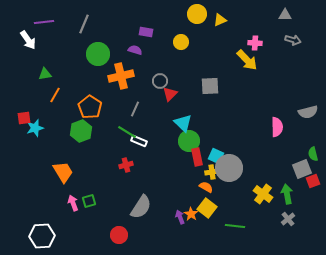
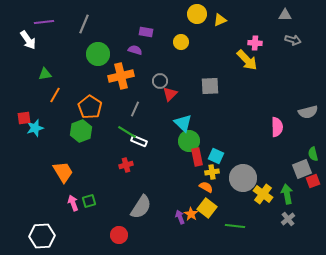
gray circle at (229, 168): moved 14 px right, 10 px down
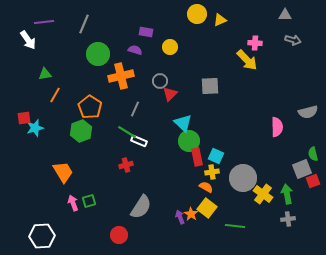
yellow circle at (181, 42): moved 11 px left, 5 px down
gray cross at (288, 219): rotated 32 degrees clockwise
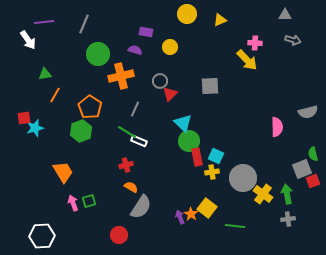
yellow circle at (197, 14): moved 10 px left
orange semicircle at (206, 187): moved 75 px left
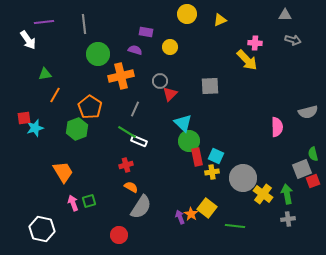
gray line at (84, 24): rotated 30 degrees counterclockwise
green hexagon at (81, 131): moved 4 px left, 2 px up
white hexagon at (42, 236): moved 7 px up; rotated 15 degrees clockwise
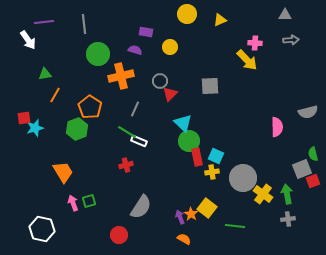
gray arrow at (293, 40): moved 2 px left; rotated 21 degrees counterclockwise
orange semicircle at (131, 187): moved 53 px right, 52 px down
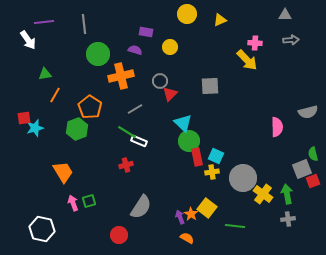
gray line at (135, 109): rotated 35 degrees clockwise
orange semicircle at (184, 239): moved 3 px right, 1 px up
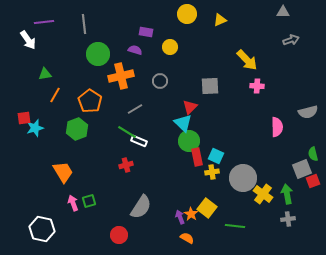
gray triangle at (285, 15): moved 2 px left, 3 px up
gray arrow at (291, 40): rotated 14 degrees counterclockwise
pink cross at (255, 43): moved 2 px right, 43 px down
red triangle at (170, 94): moved 20 px right, 13 px down
orange pentagon at (90, 107): moved 6 px up
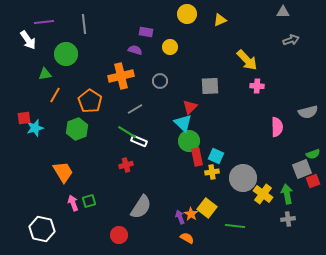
green circle at (98, 54): moved 32 px left
green semicircle at (313, 154): rotated 96 degrees counterclockwise
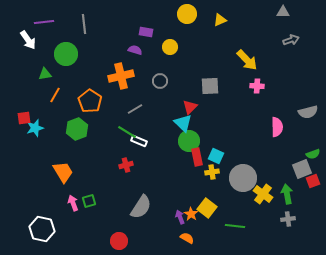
red circle at (119, 235): moved 6 px down
